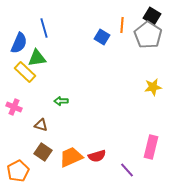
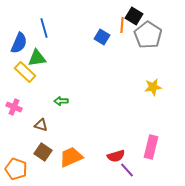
black square: moved 18 px left
red semicircle: moved 19 px right
orange pentagon: moved 2 px left, 2 px up; rotated 25 degrees counterclockwise
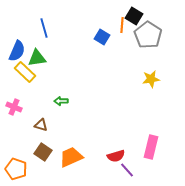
blue semicircle: moved 2 px left, 8 px down
yellow star: moved 2 px left, 8 px up
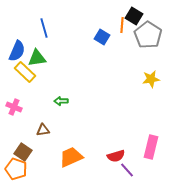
brown triangle: moved 2 px right, 5 px down; rotated 24 degrees counterclockwise
brown square: moved 20 px left
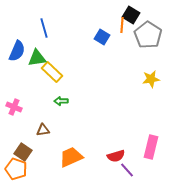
black square: moved 3 px left, 1 px up
yellow rectangle: moved 27 px right
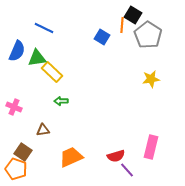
black square: moved 2 px right
blue line: rotated 48 degrees counterclockwise
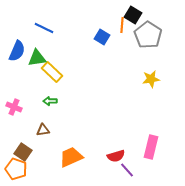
green arrow: moved 11 px left
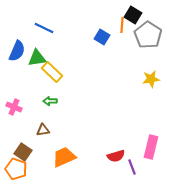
orange trapezoid: moved 7 px left
purple line: moved 5 px right, 3 px up; rotated 21 degrees clockwise
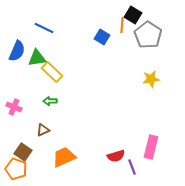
brown triangle: rotated 16 degrees counterclockwise
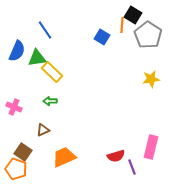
blue line: moved 1 px right, 2 px down; rotated 30 degrees clockwise
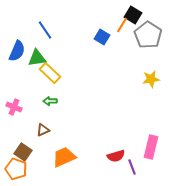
orange line: rotated 28 degrees clockwise
yellow rectangle: moved 2 px left, 1 px down
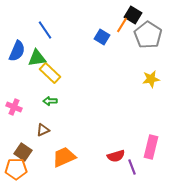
orange pentagon: rotated 20 degrees counterclockwise
